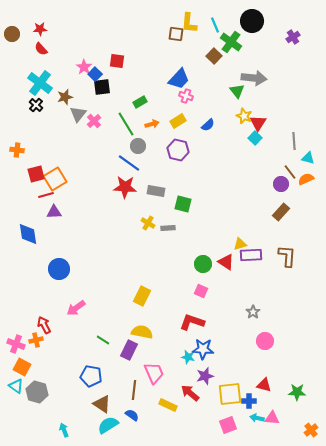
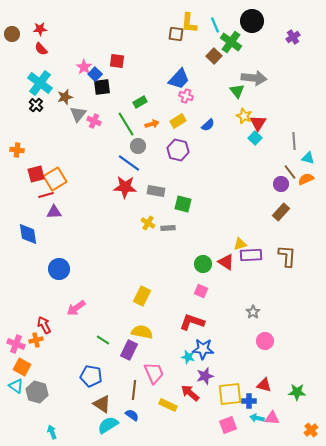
pink cross at (94, 121): rotated 24 degrees counterclockwise
cyan arrow at (64, 430): moved 12 px left, 2 px down
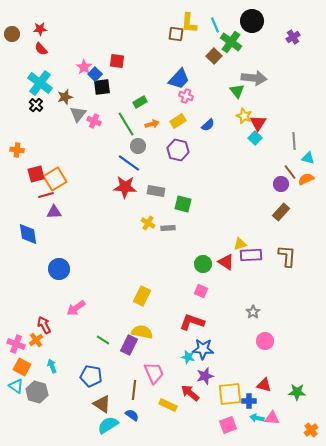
orange cross at (36, 340): rotated 24 degrees counterclockwise
purple rectangle at (129, 350): moved 5 px up
cyan arrow at (52, 432): moved 66 px up
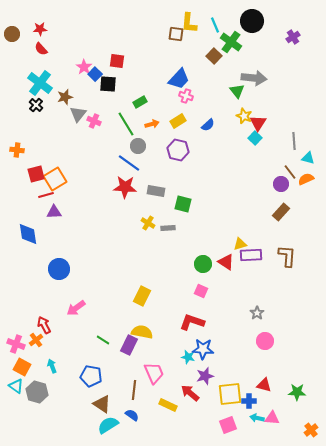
black square at (102, 87): moved 6 px right, 3 px up; rotated 12 degrees clockwise
gray star at (253, 312): moved 4 px right, 1 px down
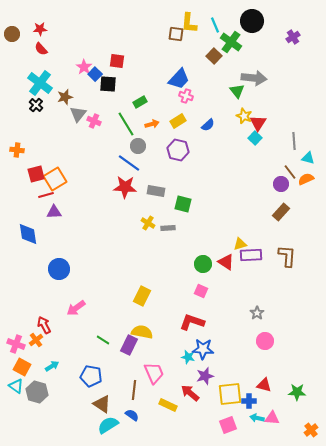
cyan arrow at (52, 366): rotated 80 degrees clockwise
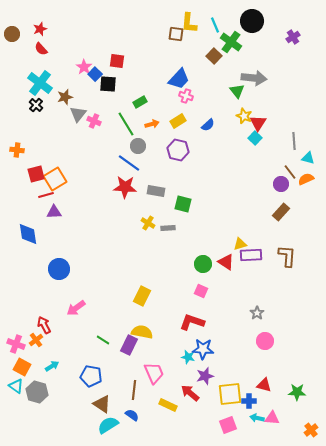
red star at (40, 29): rotated 16 degrees counterclockwise
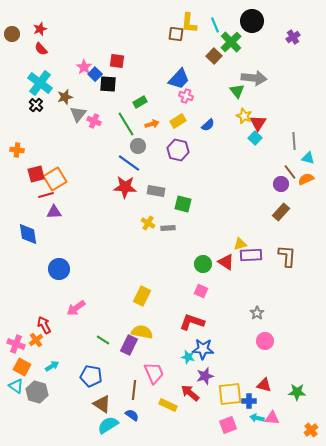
green cross at (231, 42): rotated 10 degrees clockwise
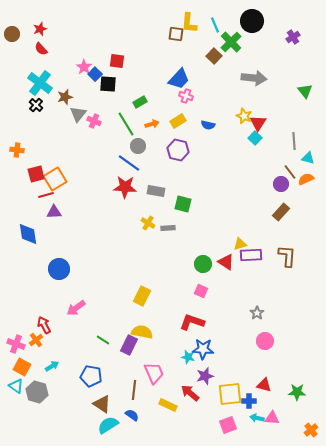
green triangle at (237, 91): moved 68 px right
blue semicircle at (208, 125): rotated 56 degrees clockwise
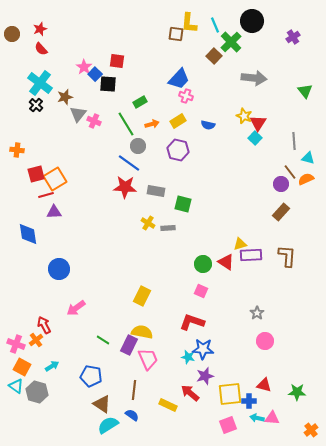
pink trapezoid at (154, 373): moved 6 px left, 14 px up
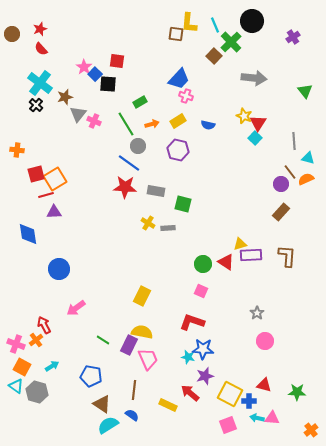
yellow square at (230, 394): rotated 35 degrees clockwise
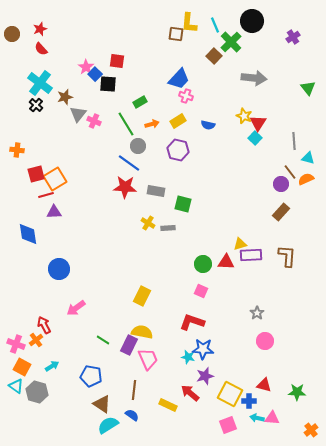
pink star at (84, 67): moved 2 px right
green triangle at (305, 91): moved 3 px right, 3 px up
red triangle at (226, 262): rotated 30 degrees counterclockwise
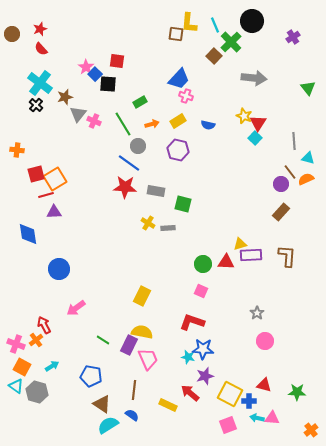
green line at (126, 124): moved 3 px left
